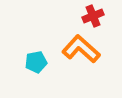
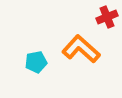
red cross: moved 14 px right, 1 px down
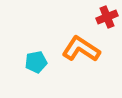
orange L-shape: rotated 9 degrees counterclockwise
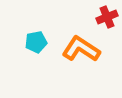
cyan pentagon: moved 20 px up
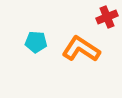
cyan pentagon: rotated 15 degrees clockwise
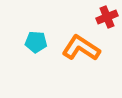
orange L-shape: moved 1 px up
